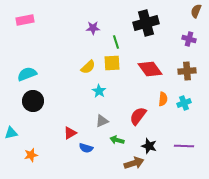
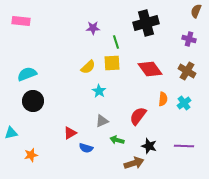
pink rectangle: moved 4 px left, 1 px down; rotated 18 degrees clockwise
brown cross: rotated 36 degrees clockwise
cyan cross: rotated 16 degrees counterclockwise
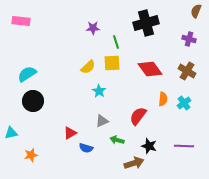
cyan semicircle: rotated 12 degrees counterclockwise
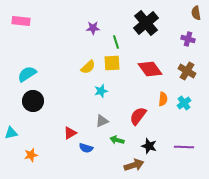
brown semicircle: moved 2 px down; rotated 32 degrees counterclockwise
black cross: rotated 25 degrees counterclockwise
purple cross: moved 1 px left
cyan star: moved 2 px right; rotated 24 degrees clockwise
purple line: moved 1 px down
brown arrow: moved 2 px down
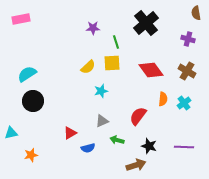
pink rectangle: moved 2 px up; rotated 18 degrees counterclockwise
red diamond: moved 1 px right, 1 px down
blue semicircle: moved 2 px right; rotated 32 degrees counterclockwise
brown arrow: moved 2 px right
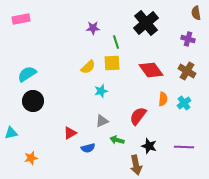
orange star: moved 3 px down
brown arrow: rotated 96 degrees clockwise
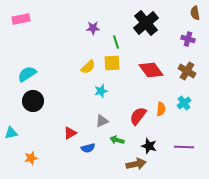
brown semicircle: moved 1 px left
orange semicircle: moved 2 px left, 10 px down
brown arrow: moved 1 px up; rotated 90 degrees counterclockwise
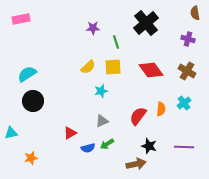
yellow square: moved 1 px right, 4 px down
green arrow: moved 10 px left, 4 px down; rotated 48 degrees counterclockwise
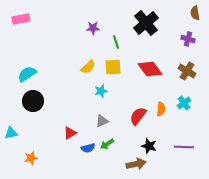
red diamond: moved 1 px left, 1 px up
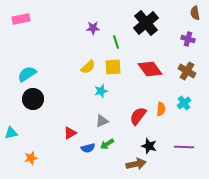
black circle: moved 2 px up
